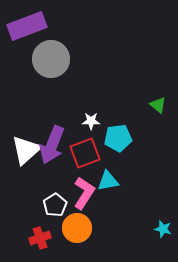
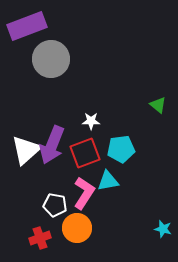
cyan pentagon: moved 3 px right, 11 px down
white pentagon: rotated 30 degrees counterclockwise
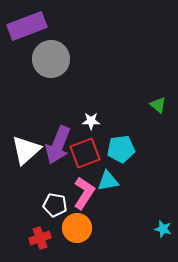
purple arrow: moved 6 px right
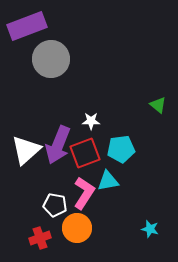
cyan star: moved 13 px left
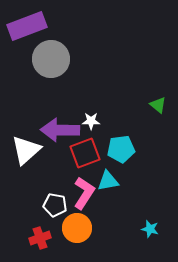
purple arrow: moved 2 px right, 15 px up; rotated 69 degrees clockwise
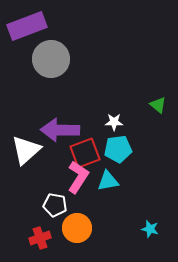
white star: moved 23 px right, 1 px down
cyan pentagon: moved 3 px left
pink L-shape: moved 6 px left, 16 px up
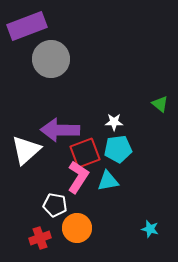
green triangle: moved 2 px right, 1 px up
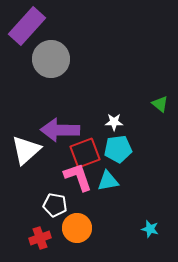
purple rectangle: rotated 27 degrees counterclockwise
pink L-shape: rotated 52 degrees counterclockwise
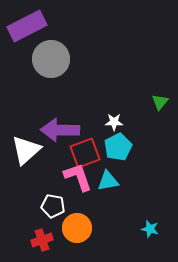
purple rectangle: rotated 21 degrees clockwise
green triangle: moved 2 px up; rotated 30 degrees clockwise
cyan pentagon: moved 2 px up; rotated 20 degrees counterclockwise
white pentagon: moved 2 px left, 1 px down
red cross: moved 2 px right, 2 px down
